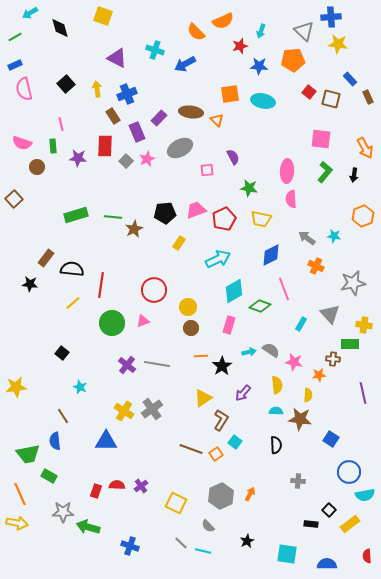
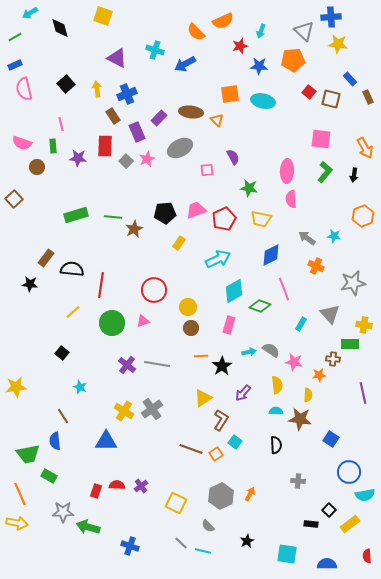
yellow line at (73, 303): moved 9 px down
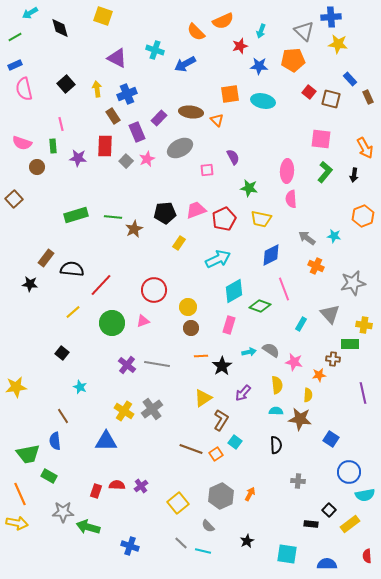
red line at (101, 285): rotated 35 degrees clockwise
yellow square at (176, 503): moved 2 px right; rotated 25 degrees clockwise
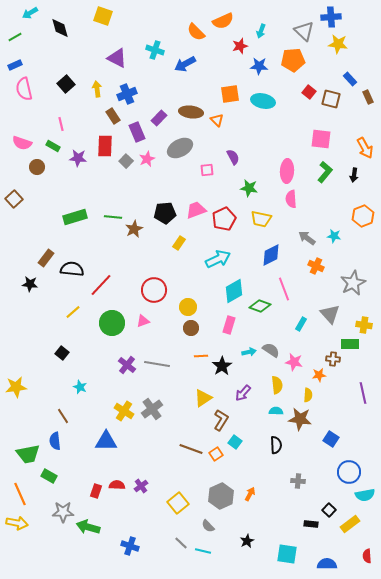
green rectangle at (53, 146): rotated 56 degrees counterclockwise
green rectangle at (76, 215): moved 1 px left, 2 px down
gray star at (353, 283): rotated 15 degrees counterclockwise
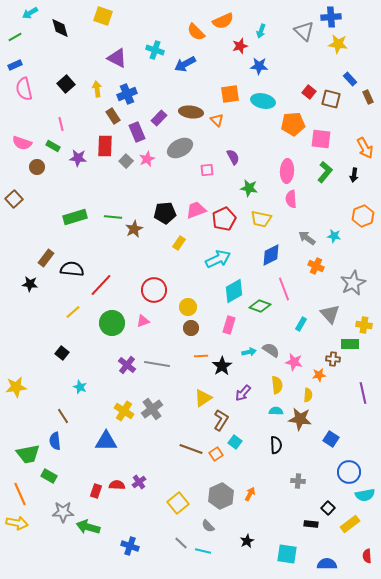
orange pentagon at (293, 60): moved 64 px down
purple cross at (141, 486): moved 2 px left, 4 px up
black square at (329, 510): moved 1 px left, 2 px up
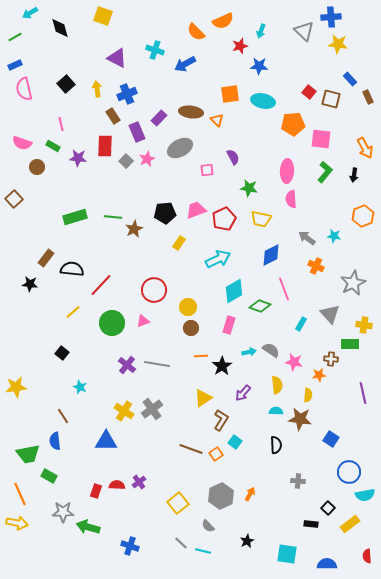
brown cross at (333, 359): moved 2 px left
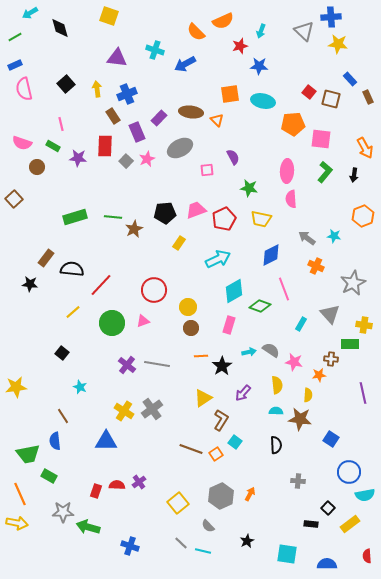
yellow square at (103, 16): moved 6 px right
purple triangle at (117, 58): rotated 20 degrees counterclockwise
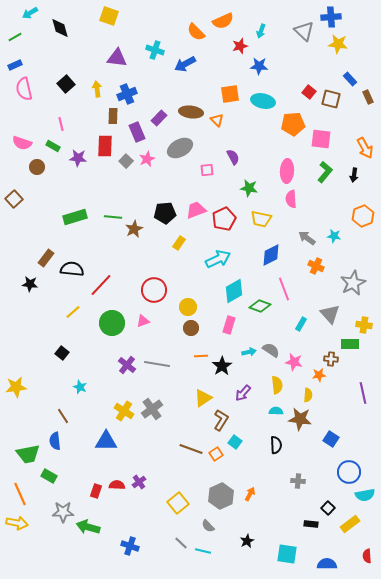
brown rectangle at (113, 116): rotated 35 degrees clockwise
